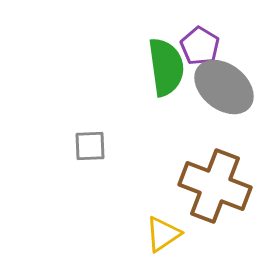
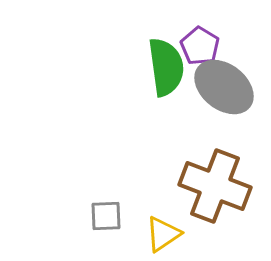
gray square: moved 16 px right, 70 px down
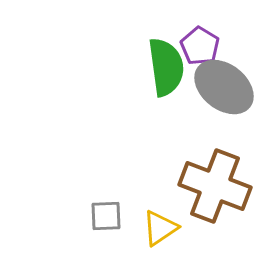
yellow triangle: moved 3 px left, 6 px up
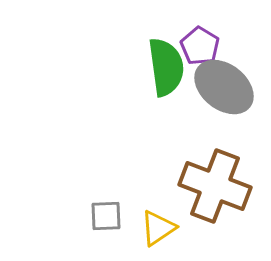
yellow triangle: moved 2 px left
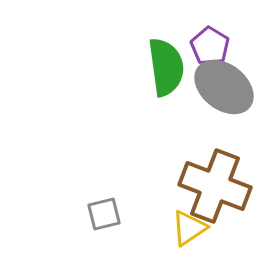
purple pentagon: moved 10 px right
gray square: moved 2 px left, 2 px up; rotated 12 degrees counterclockwise
yellow triangle: moved 31 px right
